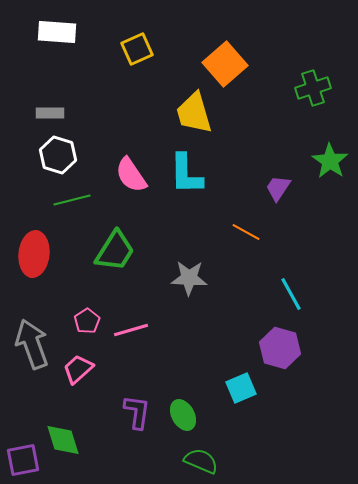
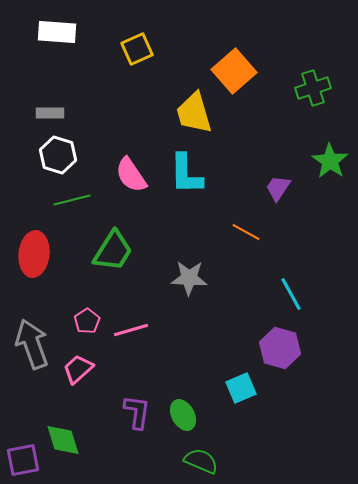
orange square: moved 9 px right, 7 px down
green trapezoid: moved 2 px left
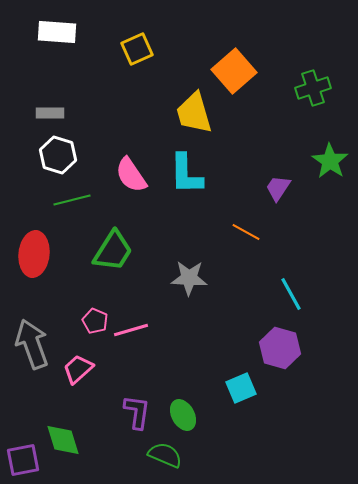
pink pentagon: moved 8 px right; rotated 15 degrees counterclockwise
green semicircle: moved 36 px left, 6 px up
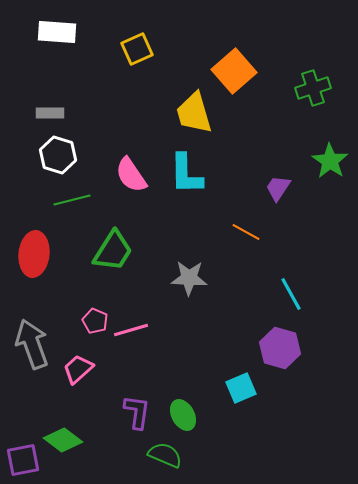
green diamond: rotated 36 degrees counterclockwise
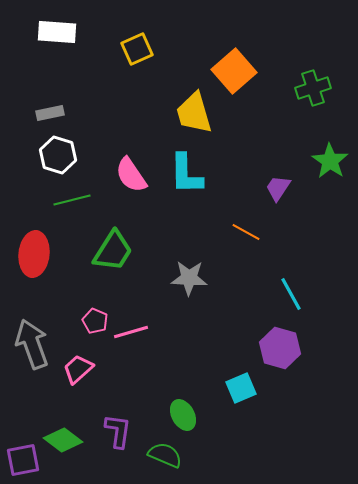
gray rectangle: rotated 12 degrees counterclockwise
pink line: moved 2 px down
purple L-shape: moved 19 px left, 19 px down
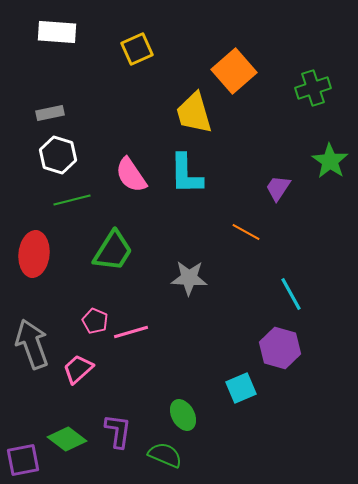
green diamond: moved 4 px right, 1 px up
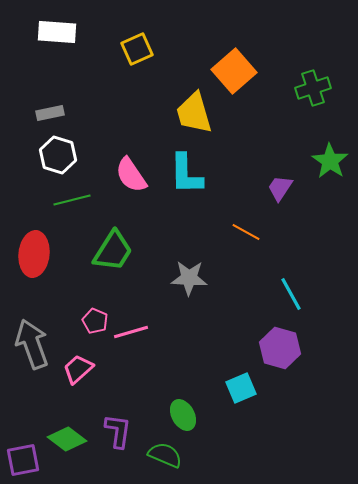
purple trapezoid: moved 2 px right
